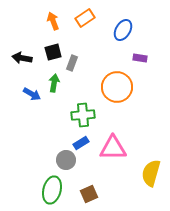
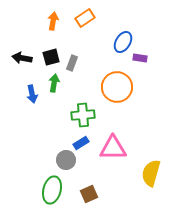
orange arrow: rotated 30 degrees clockwise
blue ellipse: moved 12 px down
black square: moved 2 px left, 5 px down
blue arrow: rotated 48 degrees clockwise
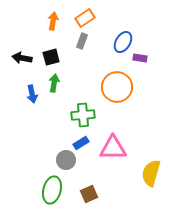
gray rectangle: moved 10 px right, 22 px up
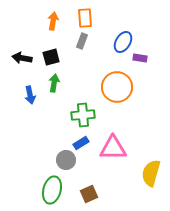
orange rectangle: rotated 60 degrees counterclockwise
blue arrow: moved 2 px left, 1 px down
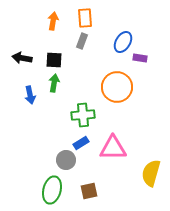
black square: moved 3 px right, 3 px down; rotated 18 degrees clockwise
brown square: moved 3 px up; rotated 12 degrees clockwise
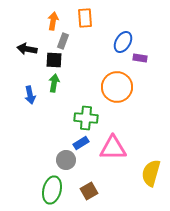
gray rectangle: moved 19 px left
black arrow: moved 5 px right, 9 px up
green cross: moved 3 px right, 3 px down; rotated 10 degrees clockwise
brown square: rotated 18 degrees counterclockwise
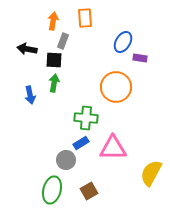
orange circle: moved 1 px left
yellow semicircle: rotated 12 degrees clockwise
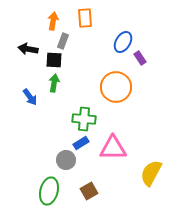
black arrow: moved 1 px right
purple rectangle: rotated 48 degrees clockwise
blue arrow: moved 2 px down; rotated 24 degrees counterclockwise
green cross: moved 2 px left, 1 px down
green ellipse: moved 3 px left, 1 px down
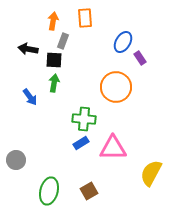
gray circle: moved 50 px left
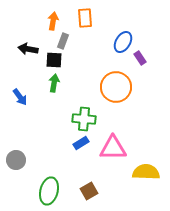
blue arrow: moved 10 px left
yellow semicircle: moved 5 px left, 1 px up; rotated 64 degrees clockwise
